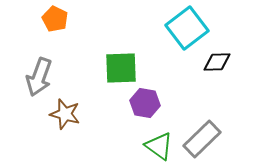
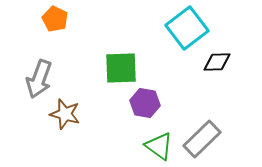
gray arrow: moved 2 px down
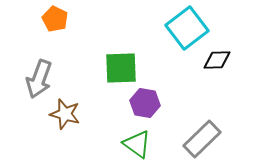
black diamond: moved 2 px up
green triangle: moved 22 px left, 2 px up
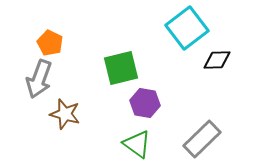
orange pentagon: moved 5 px left, 24 px down
green square: rotated 12 degrees counterclockwise
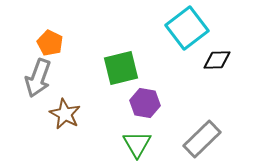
gray arrow: moved 1 px left, 1 px up
brown star: rotated 12 degrees clockwise
green triangle: rotated 24 degrees clockwise
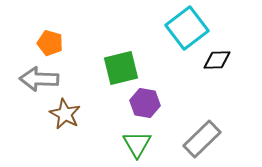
orange pentagon: rotated 10 degrees counterclockwise
gray arrow: moved 1 px right, 1 px down; rotated 72 degrees clockwise
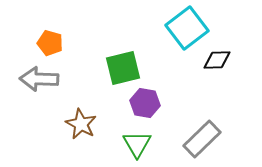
green square: moved 2 px right
brown star: moved 16 px right, 10 px down
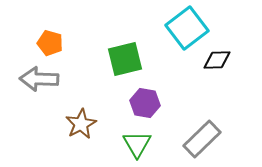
green square: moved 2 px right, 9 px up
brown star: rotated 16 degrees clockwise
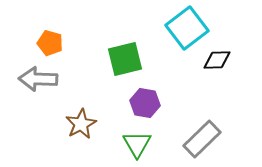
gray arrow: moved 1 px left
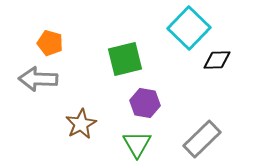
cyan square: moved 2 px right; rotated 9 degrees counterclockwise
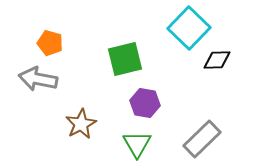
gray arrow: rotated 9 degrees clockwise
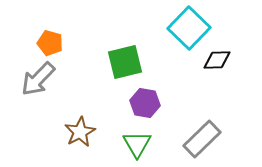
green square: moved 3 px down
gray arrow: rotated 57 degrees counterclockwise
brown star: moved 1 px left, 8 px down
